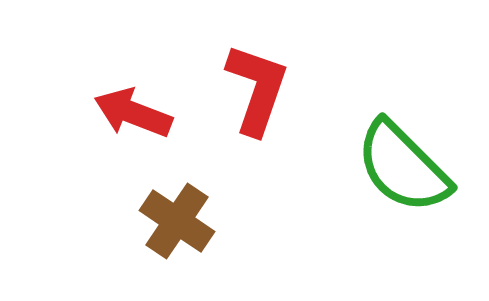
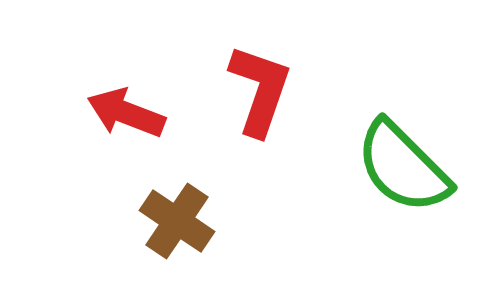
red L-shape: moved 3 px right, 1 px down
red arrow: moved 7 px left
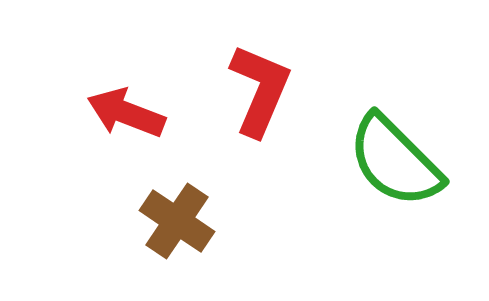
red L-shape: rotated 4 degrees clockwise
green semicircle: moved 8 px left, 6 px up
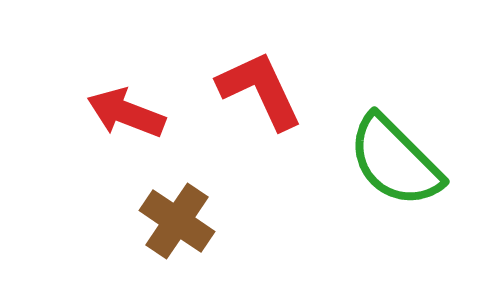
red L-shape: rotated 48 degrees counterclockwise
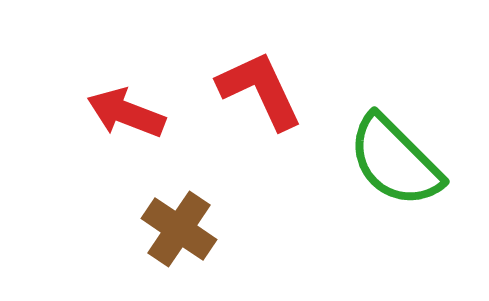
brown cross: moved 2 px right, 8 px down
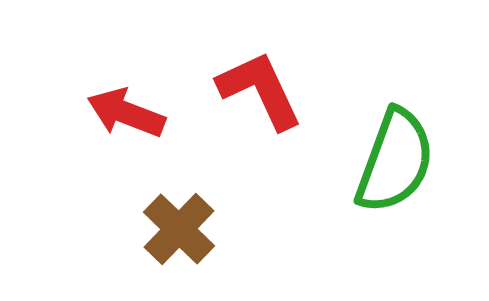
green semicircle: rotated 115 degrees counterclockwise
brown cross: rotated 10 degrees clockwise
